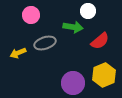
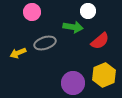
pink circle: moved 1 px right, 3 px up
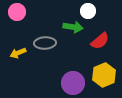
pink circle: moved 15 px left
gray ellipse: rotated 15 degrees clockwise
